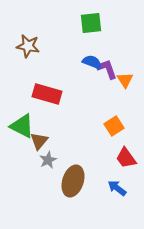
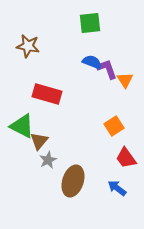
green square: moved 1 px left
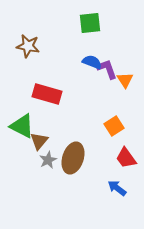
brown ellipse: moved 23 px up
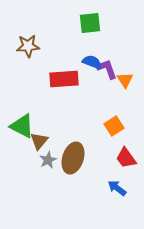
brown star: rotated 15 degrees counterclockwise
red rectangle: moved 17 px right, 15 px up; rotated 20 degrees counterclockwise
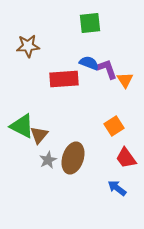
blue semicircle: moved 3 px left, 1 px down
brown triangle: moved 6 px up
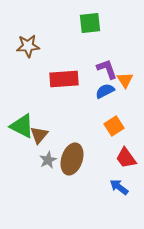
blue semicircle: moved 16 px right, 28 px down; rotated 48 degrees counterclockwise
brown ellipse: moved 1 px left, 1 px down
blue arrow: moved 2 px right, 1 px up
